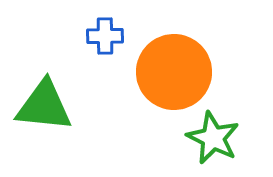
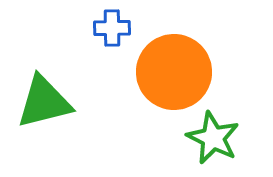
blue cross: moved 7 px right, 8 px up
green triangle: moved 4 px up; rotated 20 degrees counterclockwise
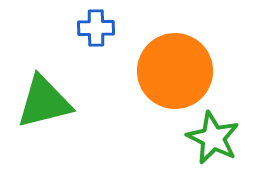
blue cross: moved 16 px left
orange circle: moved 1 px right, 1 px up
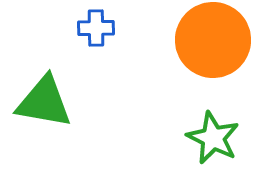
orange circle: moved 38 px right, 31 px up
green triangle: rotated 24 degrees clockwise
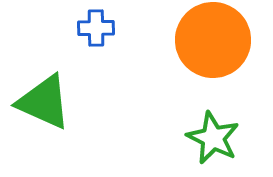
green triangle: rotated 14 degrees clockwise
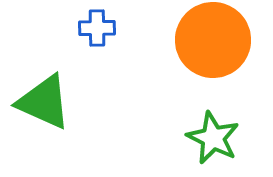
blue cross: moved 1 px right
